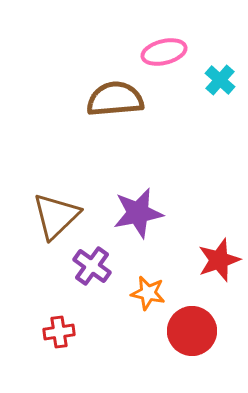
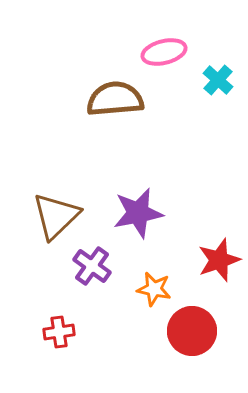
cyan cross: moved 2 px left
orange star: moved 6 px right, 4 px up
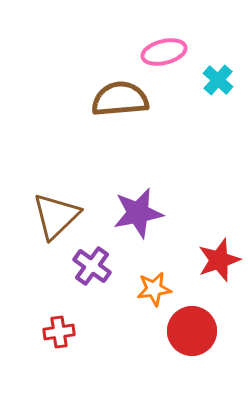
brown semicircle: moved 5 px right
orange star: rotated 20 degrees counterclockwise
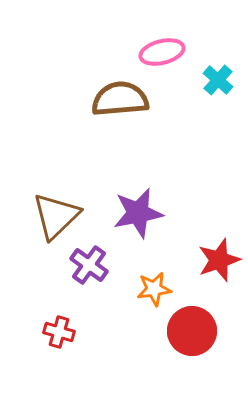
pink ellipse: moved 2 px left
purple cross: moved 3 px left, 1 px up
red cross: rotated 24 degrees clockwise
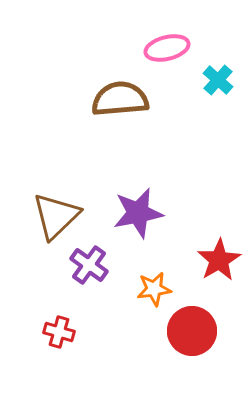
pink ellipse: moved 5 px right, 4 px up
red star: rotated 12 degrees counterclockwise
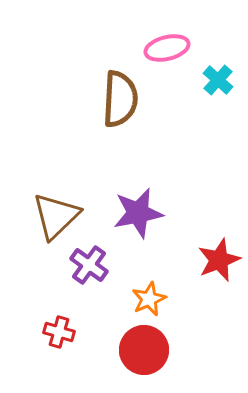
brown semicircle: rotated 98 degrees clockwise
red star: rotated 9 degrees clockwise
orange star: moved 5 px left, 10 px down; rotated 16 degrees counterclockwise
red circle: moved 48 px left, 19 px down
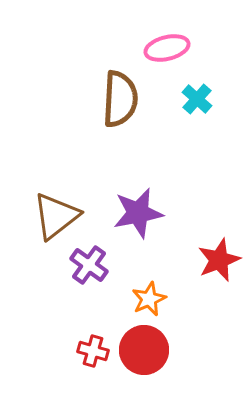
cyan cross: moved 21 px left, 19 px down
brown triangle: rotated 6 degrees clockwise
red cross: moved 34 px right, 19 px down
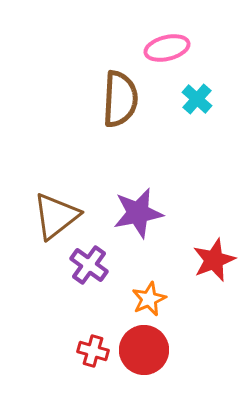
red star: moved 5 px left
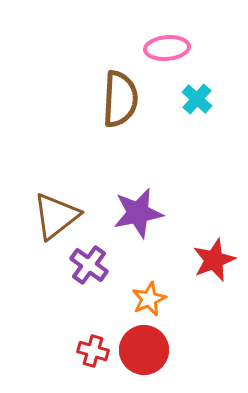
pink ellipse: rotated 9 degrees clockwise
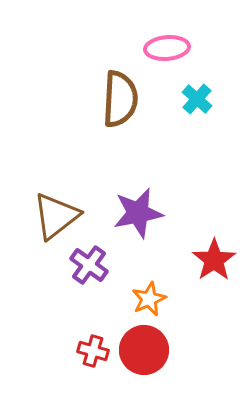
red star: rotated 12 degrees counterclockwise
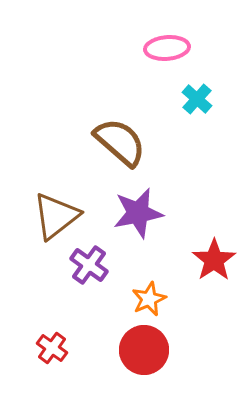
brown semicircle: moved 43 px down; rotated 52 degrees counterclockwise
red cross: moved 41 px left, 3 px up; rotated 20 degrees clockwise
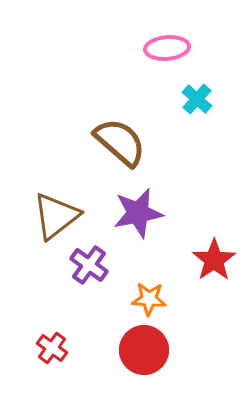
orange star: rotated 28 degrees clockwise
